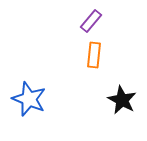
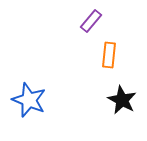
orange rectangle: moved 15 px right
blue star: moved 1 px down
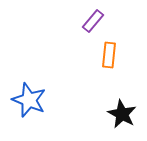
purple rectangle: moved 2 px right
black star: moved 14 px down
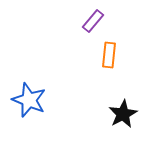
black star: moved 1 px right; rotated 16 degrees clockwise
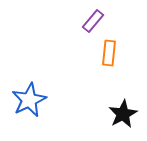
orange rectangle: moved 2 px up
blue star: rotated 24 degrees clockwise
